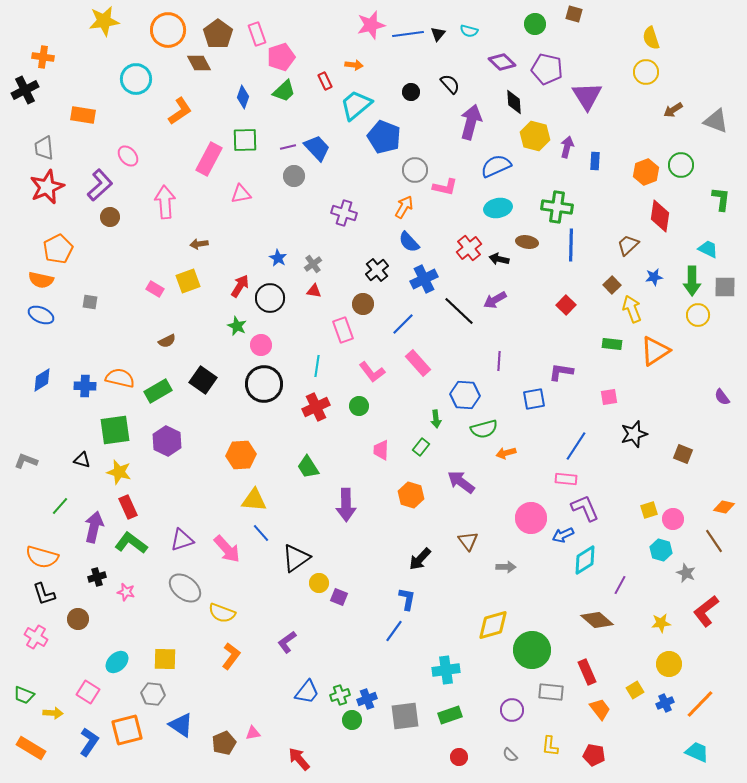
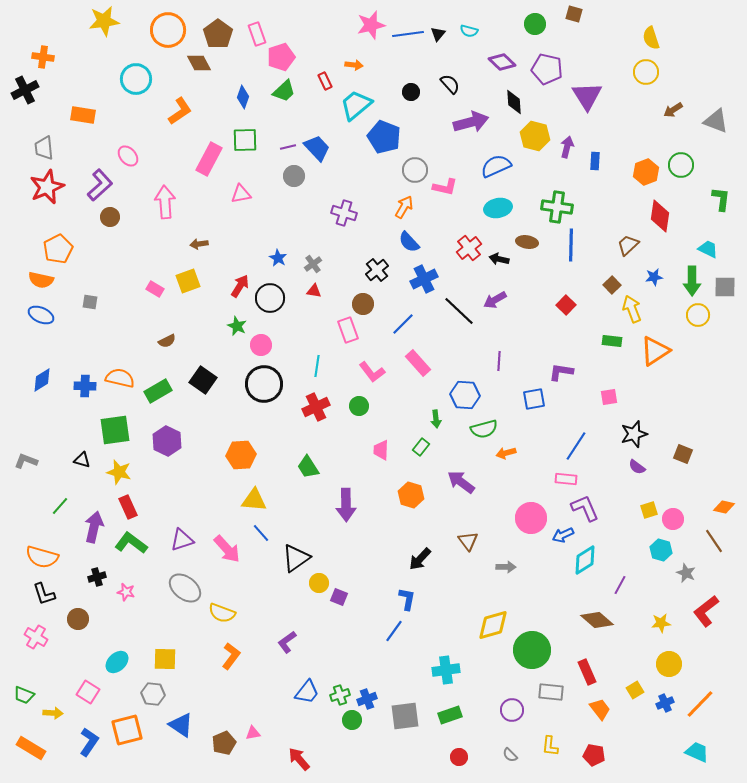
purple arrow at (471, 122): rotated 60 degrees clockwise
pink rectangle at (343, 330): moved 5 px right
green rectangle at (612, 344): moved 3 px up
purple semicircle at (722, 397): moved 85 px left, 70 px down; rotated 18 degrees counterclockwise
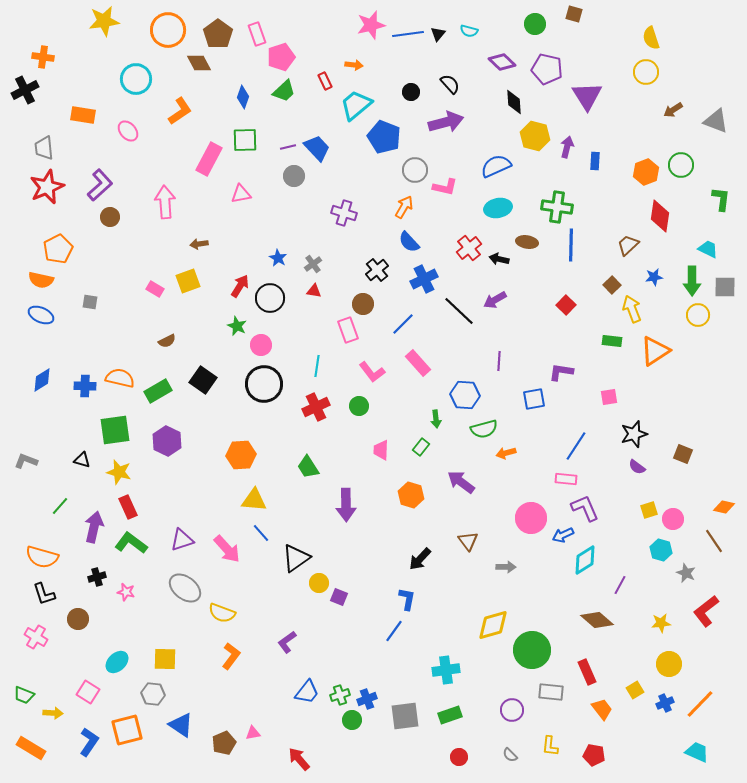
purple arrow at (471, 122): moved 25 px left
pink ellipse at (128, 156): moved 25 px up
orange trapezoid at (600, 709): moved 2 px right
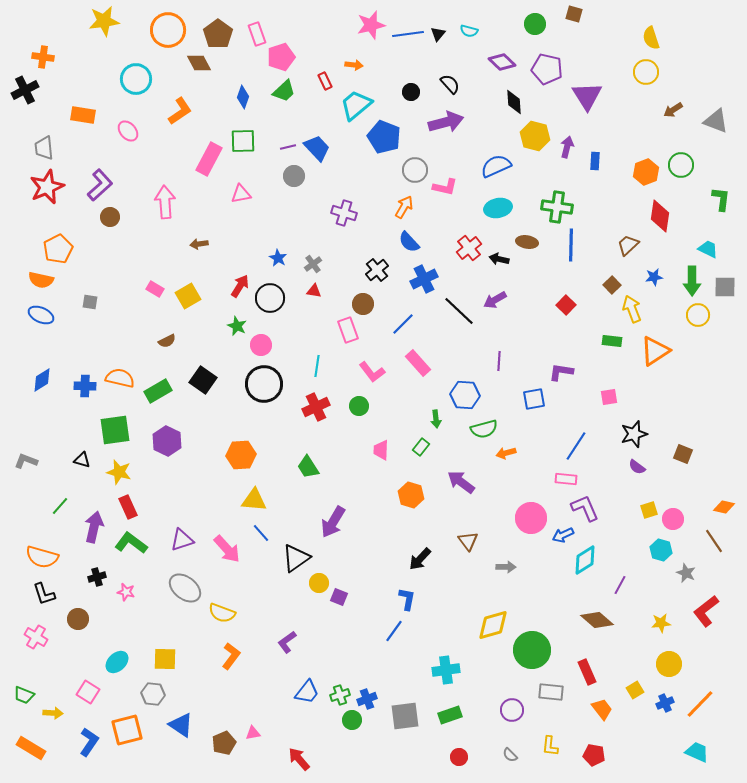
green square at (245, 140): moved 2 px left, 1 px down
yellow square at (188, 281): moved 15 px down; rotated 10 degrees counterclockwise
purple arrow at (346, 505): moved 13 px left, 17 px down; rotated 32 degrees clockwise
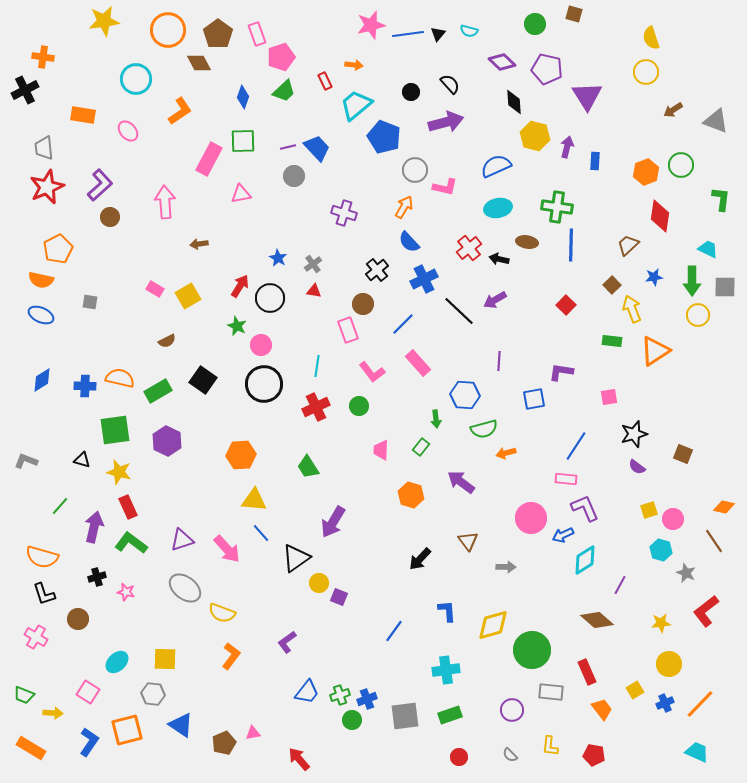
blue L-shape at (407, 599): moved 40 px right, 12 px down; rotated 15 degrees counterclockwise
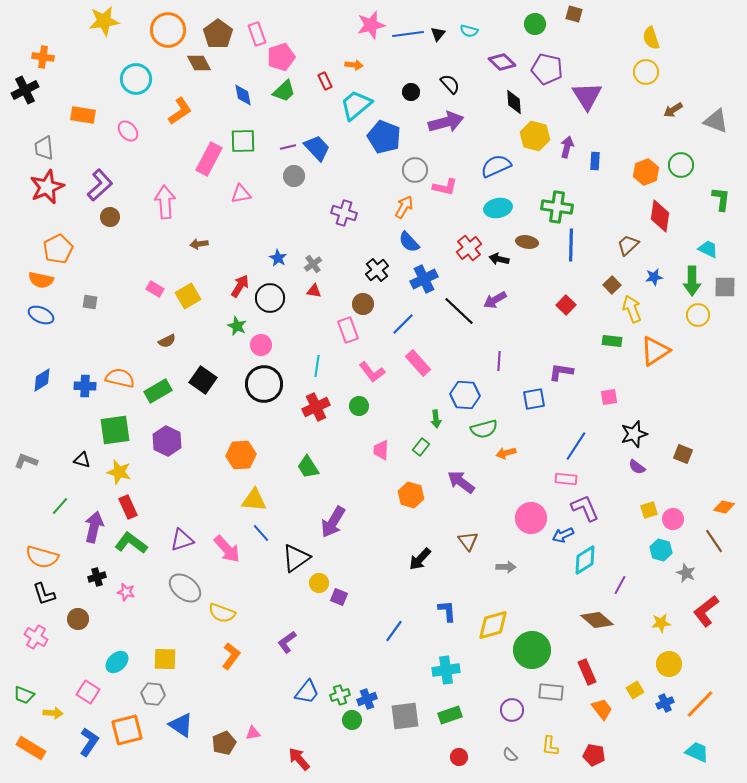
blue diamond at (243, 97): moved 2 px up; rotated 30 degrees counterclockwise
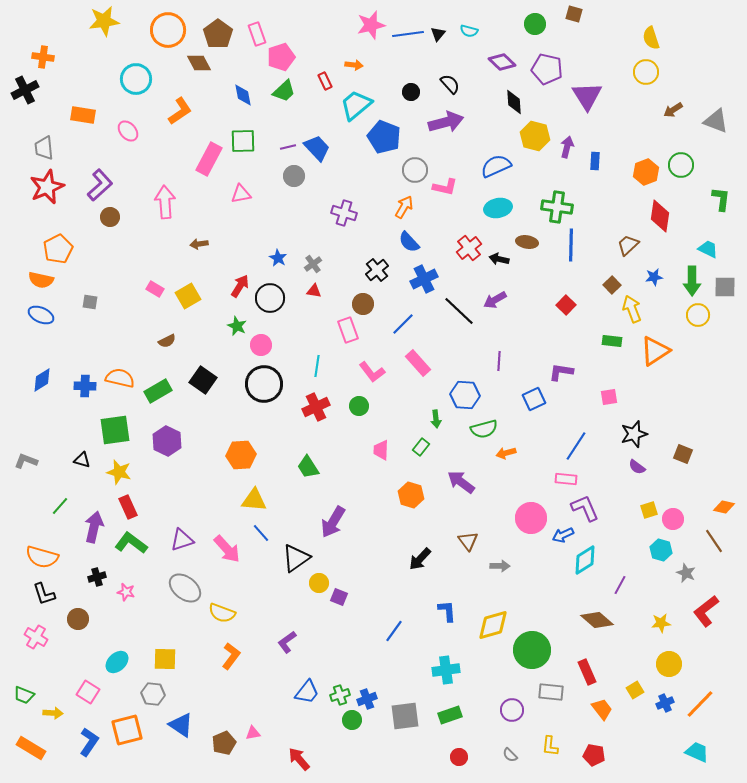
blue square at (534, 399): rotated 15 degrees counterclockwise
gray arrow at (506, 567): moved 6 px left, 1 px up
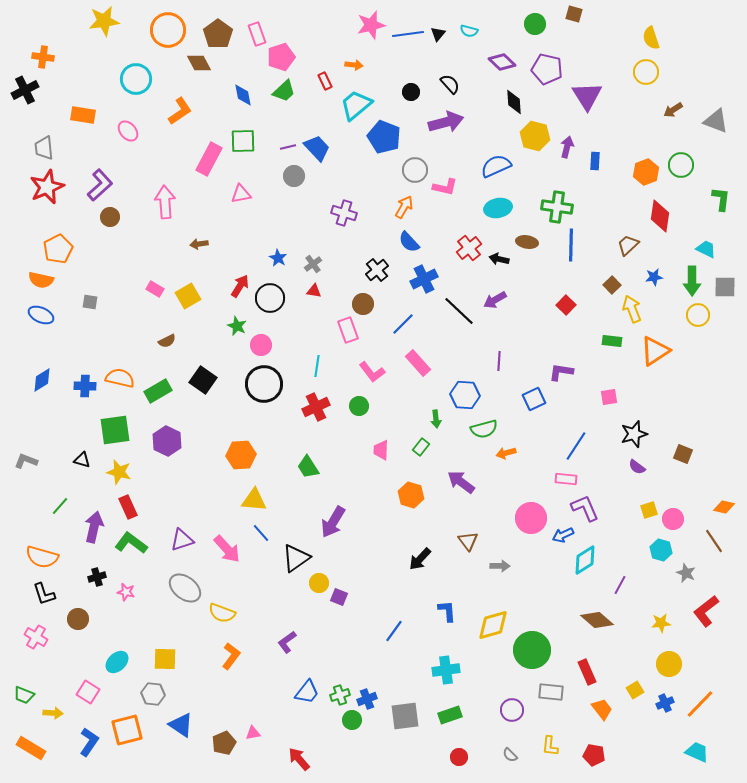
cyan trapezoid at (708, 249): moved 2 px left
